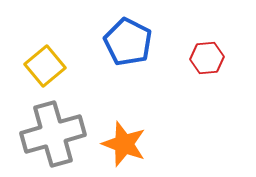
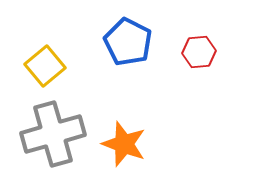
red hexagon: moved 8 px left, 6 px up
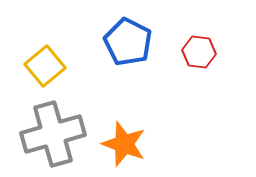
red hexagon: rotated 12 degrees clockwise
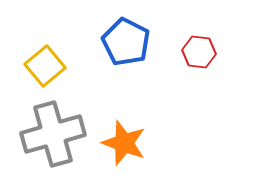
blue pentagon: moved 2 px left
orange star: moved 1 px up
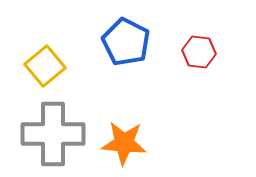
gray cross: rotated 16 degrees clockwise
orange star: rotated 15 degrees counterclockwise
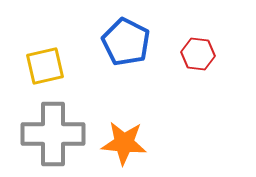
red hexagon: moved 1 px left, 2 px down
yellow square: rotated 27 degrees clockwise
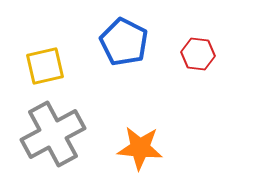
blue pentagon: moved 2 px left
gray cross: rotated 28 degrees counterclockwise
orange star: moved 16 px right, 5 px down
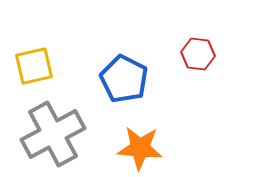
blue pentagon: moved 37 px down
yellow square: moved 11 px left
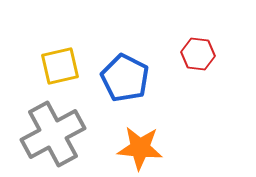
yellow square: moved 26 px right
blue pentagon: moved 1 px right, 1 px up
